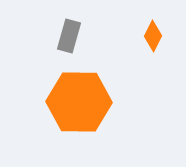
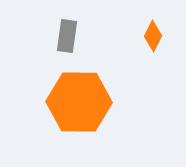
gray rectangle: moved 2 px left; rotated 8 degrees counterclockwise
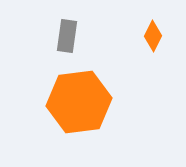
orange hexagon: rotated 8 degrees counterclockwise
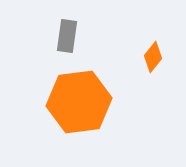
orange diamond: moved 21 px down; rotated 12 degrees clockwise
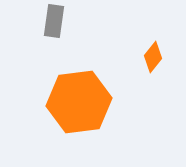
gray rectangle: moved 13 px left, 15 px up
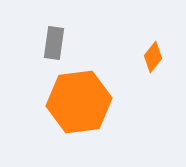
gray rectangle: moved 22 px down
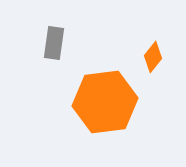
orange hexagon: moved 26 px right
